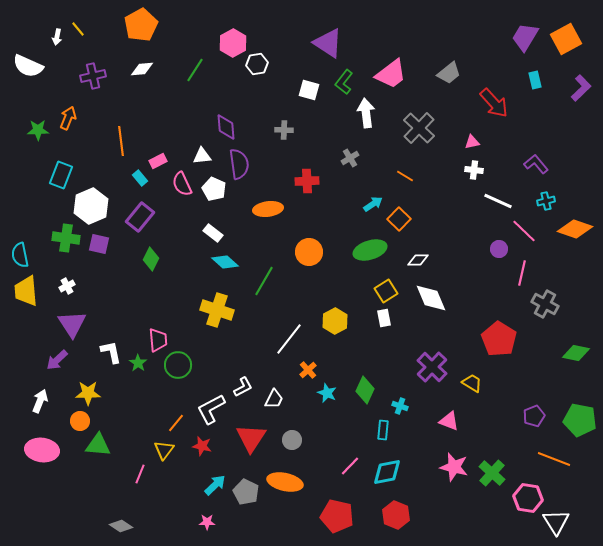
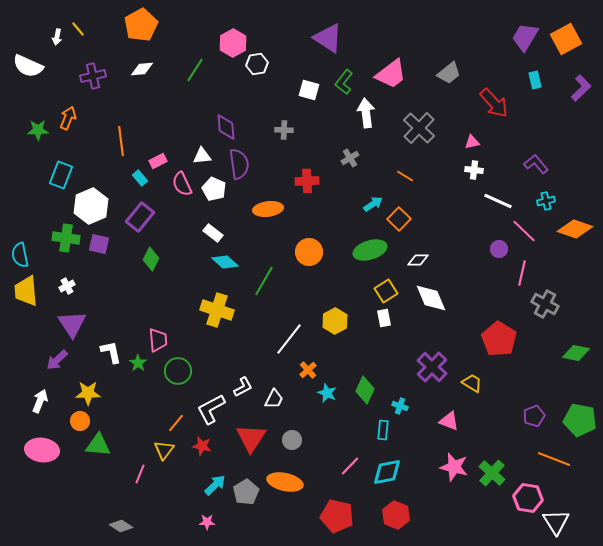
purple triangle at (328, 43): moved 5 px up
green circle at (178, 365): moved 6 px down
gray pentagon at (246, 492): rotated 15 degrees clockwise
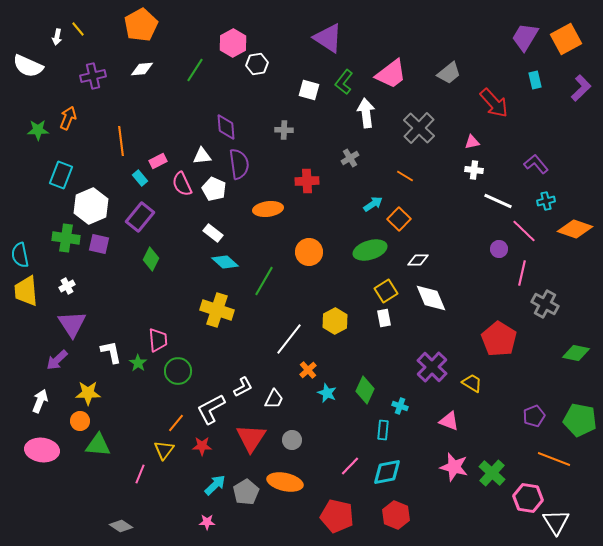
red star at (202, 446): rotated 12 degrees counterclockwise
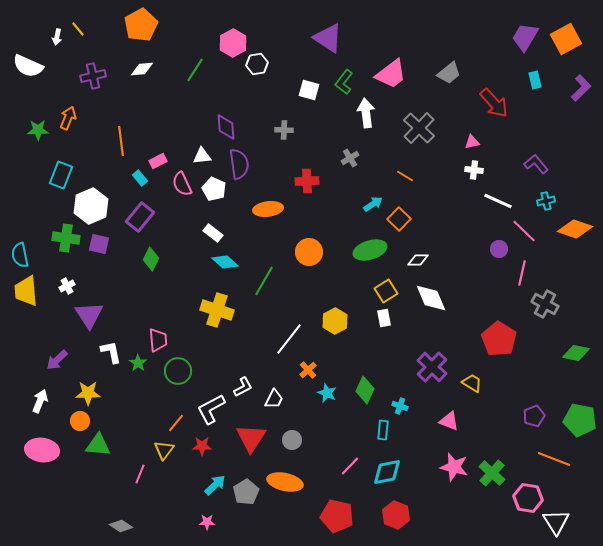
purple triangle at (72, 324): moved 17 px right, 9 px up
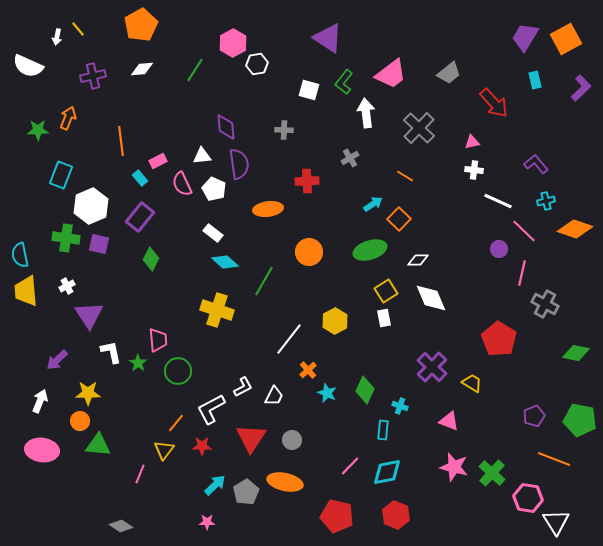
white trapezoid at (274, 399): moved 3 px up
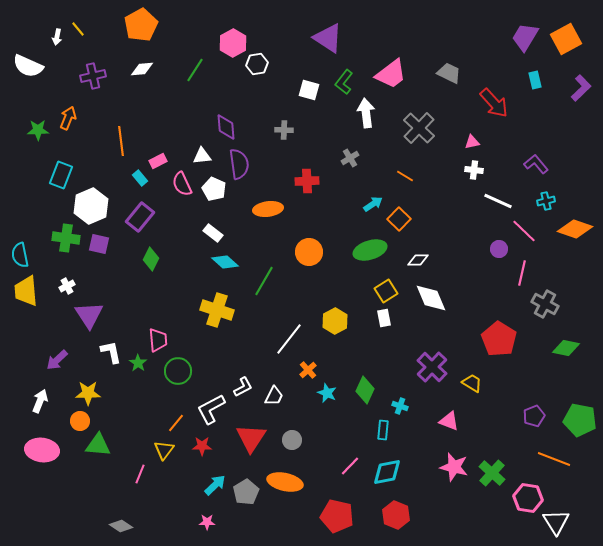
gray trapezoid at (449, 73): rotated 115 degrees counterclockwise
green diamond at (576, 353): moved 10 px left, 5 px up
